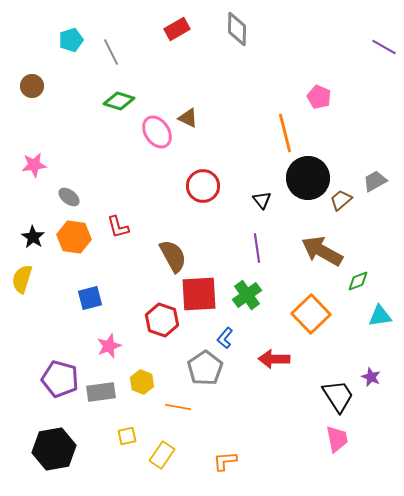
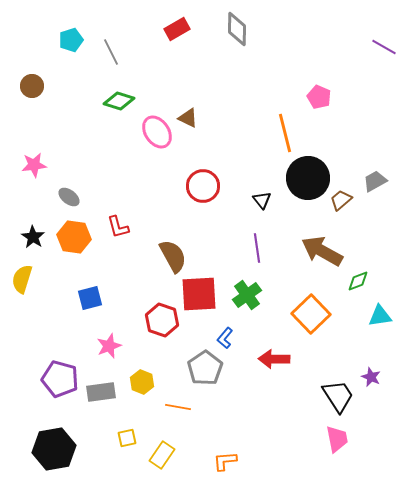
yellow square at (127, 436): moved 2 px down
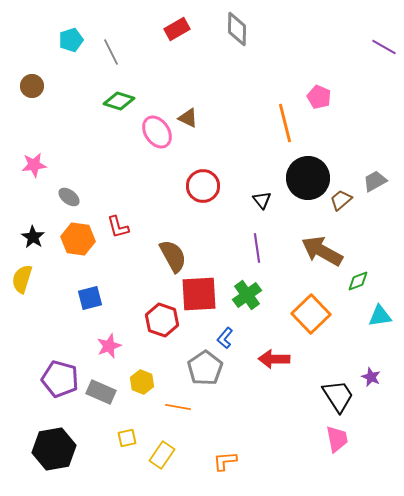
orange line at (285, 133): moved 10 px up
orange hexagon at (74, 237): moved 4 px right, 2 px down
gray rectangle at (101, 392): rotated 32 degrees clockwise
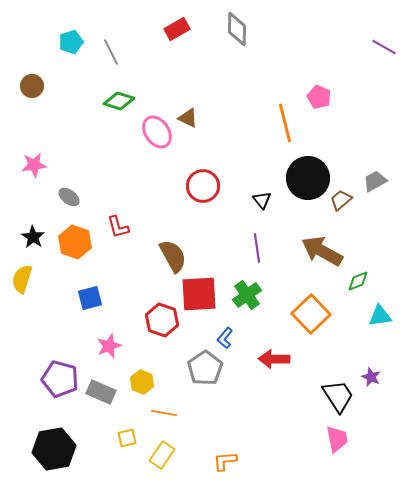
cyan pentagon at (71, 40): moved 2 px down
orange hexagon at (78, 239): moved 3 px left, 3 px down; rotated 12 degrees clockwise
orange line at (178, 407): moved 14 px left, 6 px down
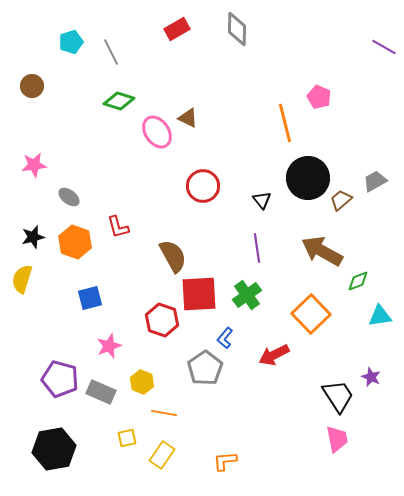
black star at (33, 237): rotated 25 degrees clockwise
red arrow at (274, 359): moved 4 px up; rotated 28 degrees counterclockwise
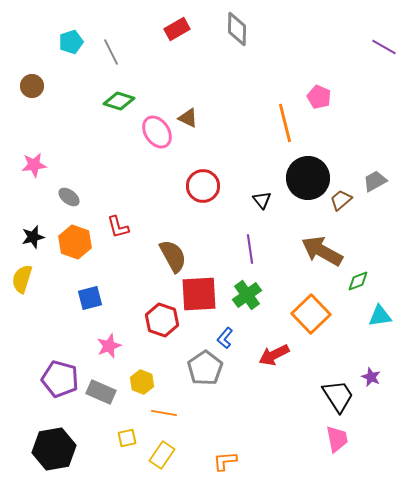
purple line at (257, 248): moved 7 px left, 1 px down
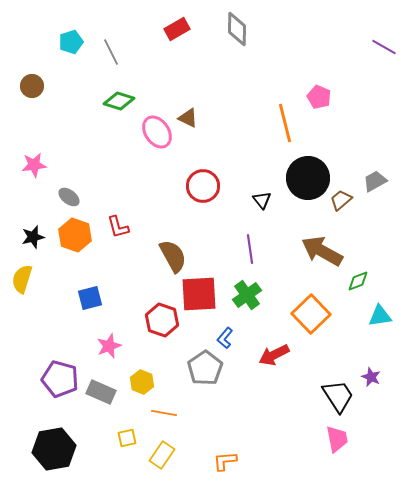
orange hexagon at (75, 242): moved 7 px up
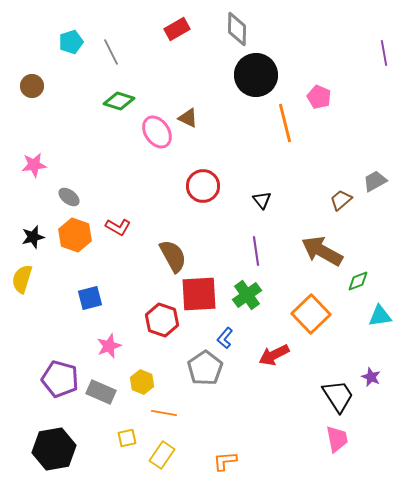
purple line at (384, 47): moved 6 px down; rotated 50 degrees clockwise
black circle at (308, 178): moved 52 px left, 103 px up
red L-shape at (118, 227): rotated 45 degrees counterclockwise
purple line at (250, 249): moved 6 px right, 2 px down
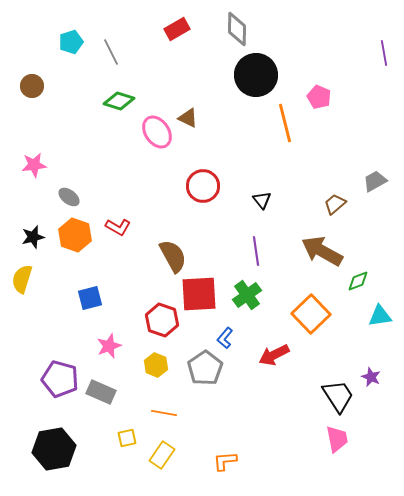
brown trapezoid at (341, 200): moved 6 px left, 4 px down
yellow hexagon at (142, 382): moved 14 px right, 17 px up
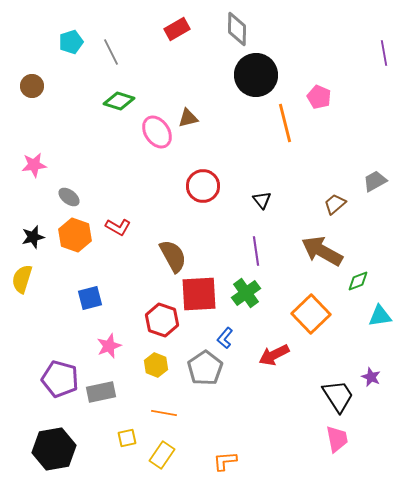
brown triangle at (188, 118): rotated 40 degrees counterclockwise
green cross at (247, 295): moved 1 px left, 2 px up
gray rectangle at (101, 392): rotated 36 degrees counterclockwise
